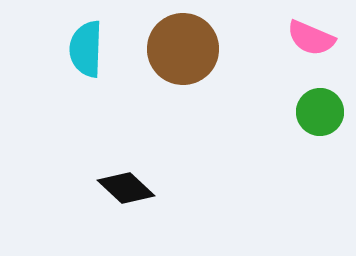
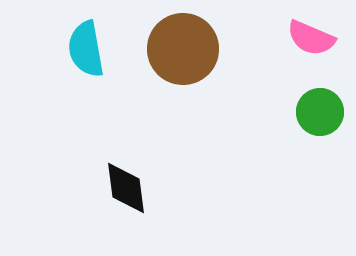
cyan semicircle: rotated 12 degrees counterclockwise
black diamond: rotated 40 degrees clockwise
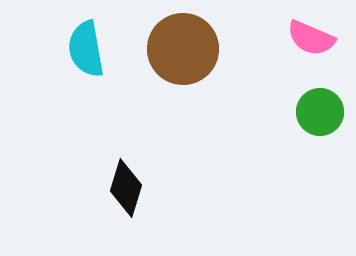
black diamond: rotated 24 degrees clockwise
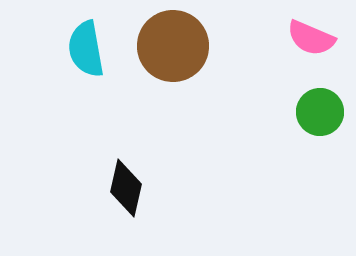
brown circle: moved 10 px left, 3 px up
black diamond: rotated 4 degrees counterclockwise
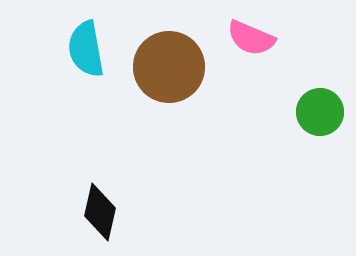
pink semicircle: moved 60 px left
brown circle: moved 4 px left, 21 px down
black diamond: moved 26 px left, 24 px down
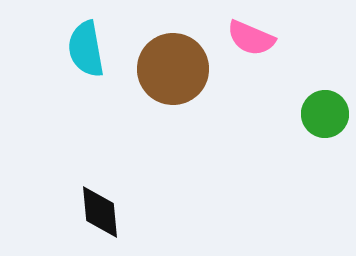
brown circle: moved 4 px right, 2 px down
green circle: moved 5 px right, 2 px down
black diamond: rotated 18 degrees counterclockwise
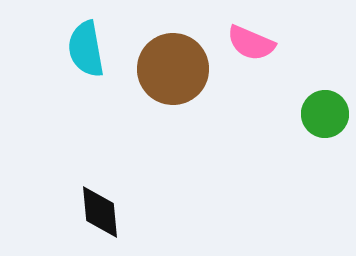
pink semicircle: moved 5 px down
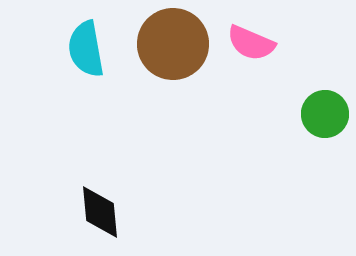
brown circle: moved 25 px up
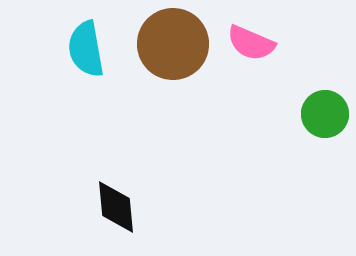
black diamond: moved 16 px right, 5 px up
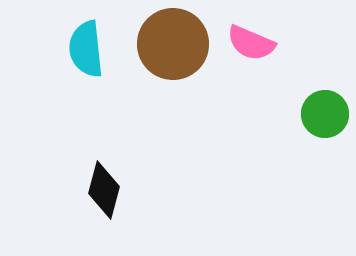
cyan semicircle: rotated 4 degrees clockwise
black diamond: moved 12 px left, 17 px up; rotated 20 degrees clockwise
